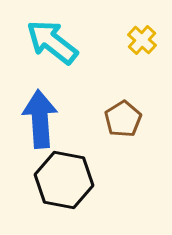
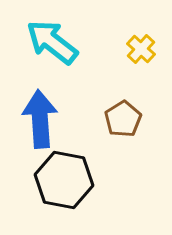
yellow cross: moved 1 px left, 9 px down
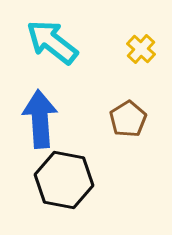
brown pentagon: moved 5 px right
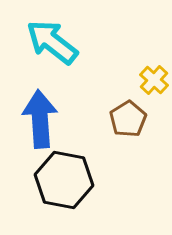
yellow cross: moved 13 px right, 31 px down
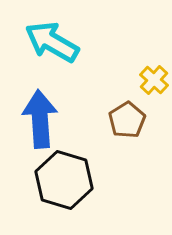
cyan arrow: rotated 8 degrees counterclockwise
brown pentagon: moved 1 px left, 1 px down
black hexagon: rotated 6 degrees clockwise
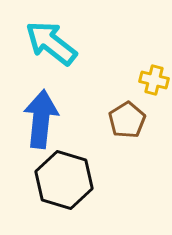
cyan arrow: moved 1 px left, 1 px down; rotated 8 degrees clockwise
yellow cross: rotated 28 degrees counterclockwise
blue arrow: moved 1 px right; rotated 10 degrees clockwise
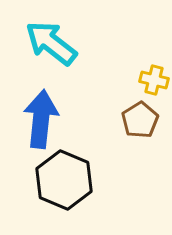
brown pentagon: moved 13 px right
black hexagon: rotated 6 degrees clockwise
